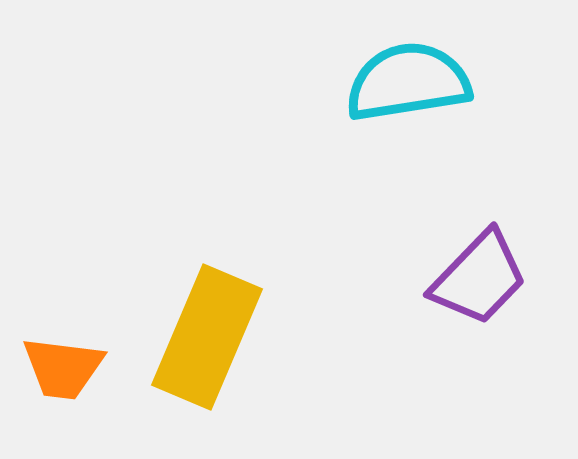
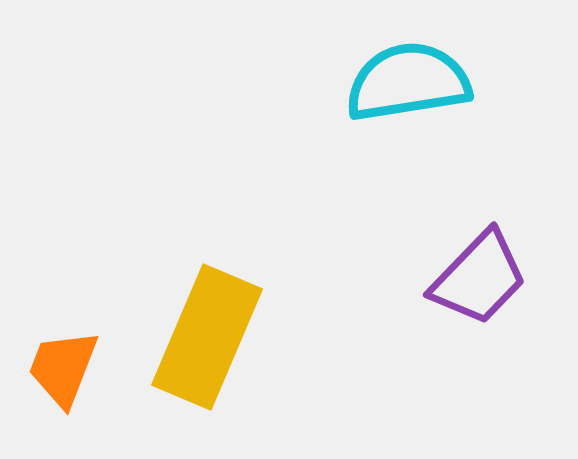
orange trapezoid: rotated 104 degrees clockwise
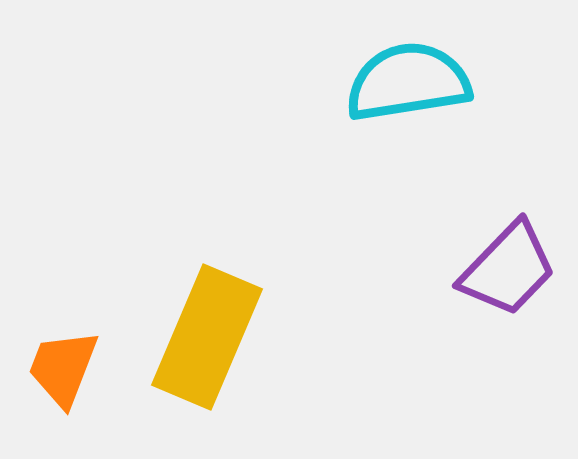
purple trapezoid: moved 29 px right, 9 px up
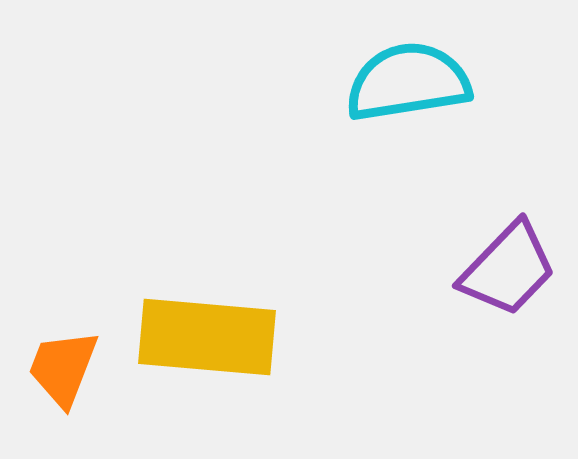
yellow rectangle: rotated 72 degrees clockwise
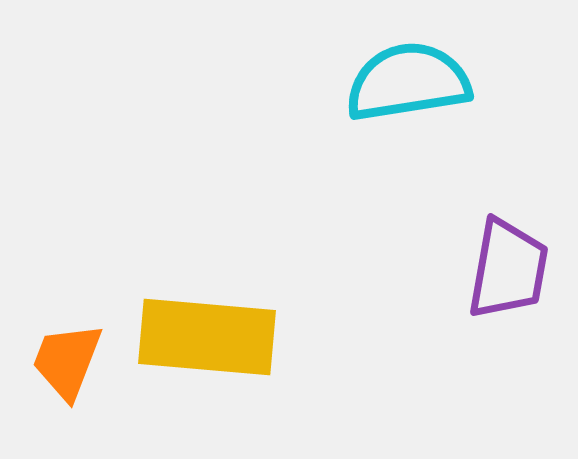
purple trapezoid: rotated 34 degrees counterclockwise
orange trapezoid: moved 4 px right, 7 px up
